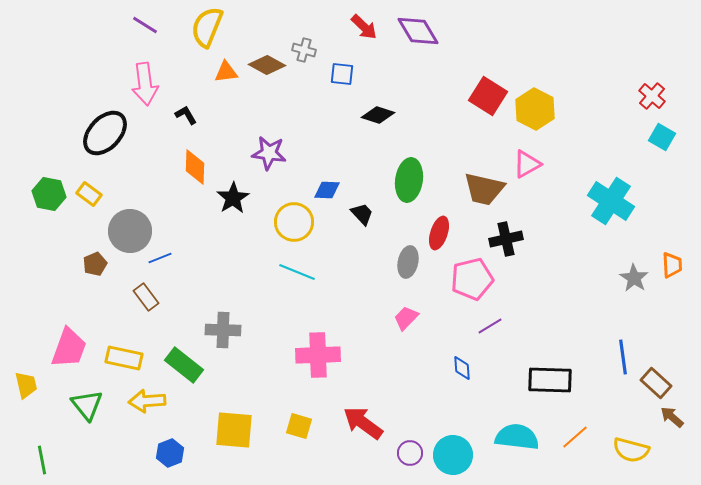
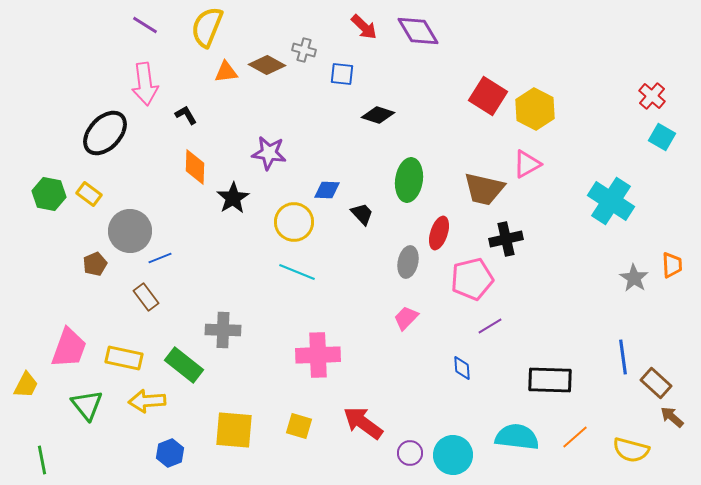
yellow trapezoid at (26, 385): rotated 40 degrees clockwise
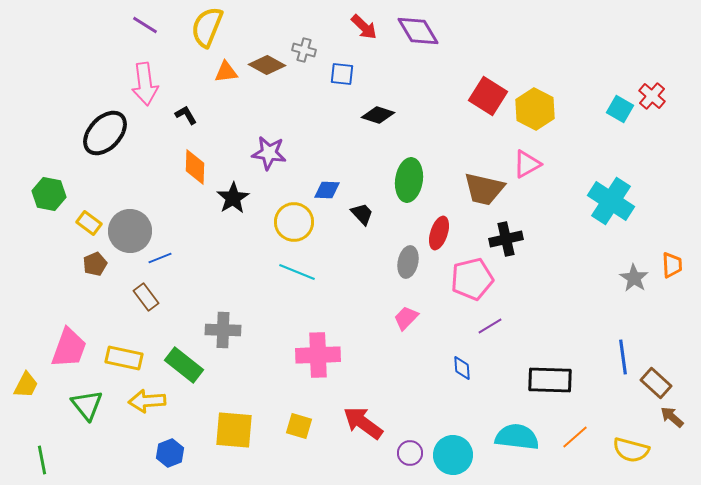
cyan square at (662, 137): moved 42 px left, 28 px up
yellow rectangle at (89, 194): moved 29 px down
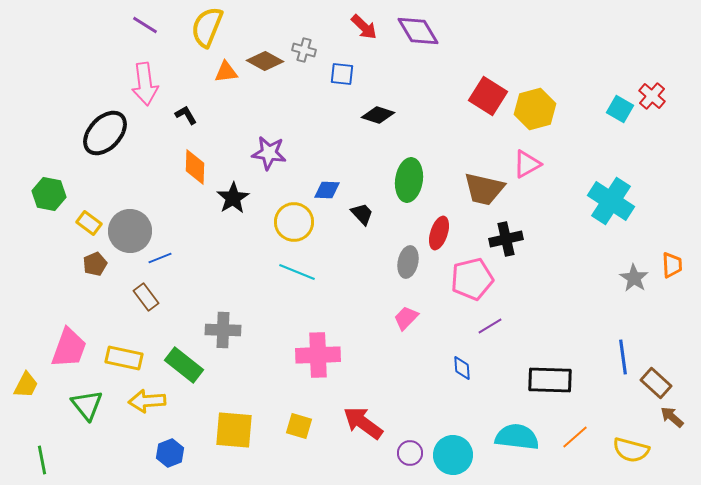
brown diamond at (267, 65): moved 2 px left, 4 px up
yellow hexagon at (535, 109): rotated 18 degrees clockwise
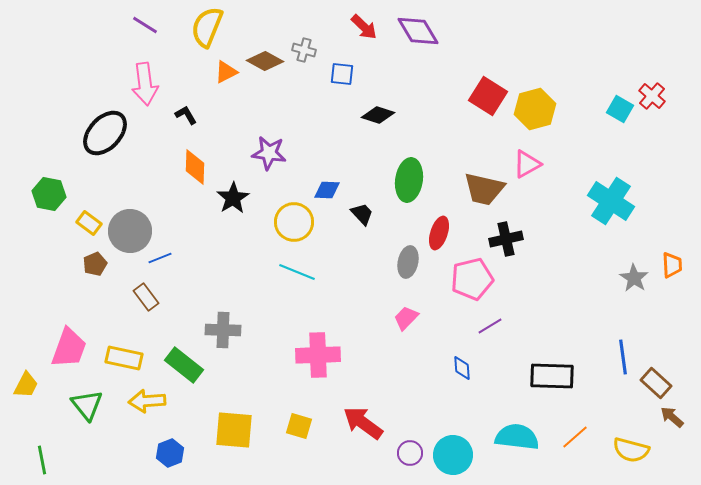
orange triangle at (226, 72): rotated 20 degrees counterclockwise
black rectangle at (550, 380): moved 2 px right, 4 px up
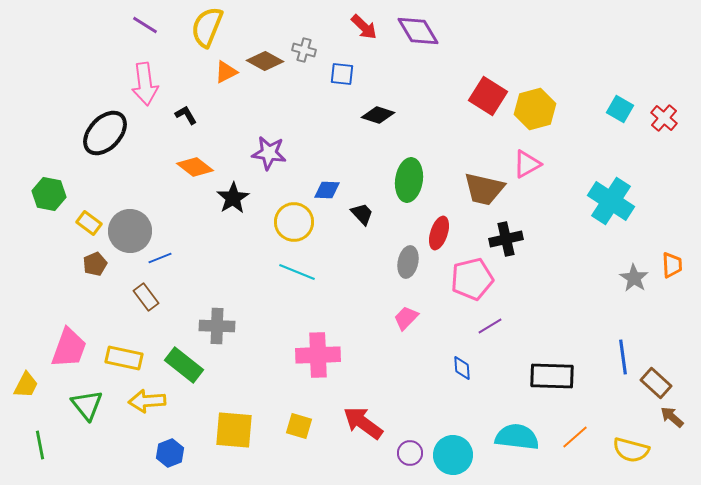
red cross at (652, 96): moved 12 px right, 22 px down
orange diamond at (195, 167): rotated 54 degrees counterclockwise
gray cross at (223, 330): moved 6 px left, 4 px up
green line at (42, 460): moved 2 px left, 15 px up
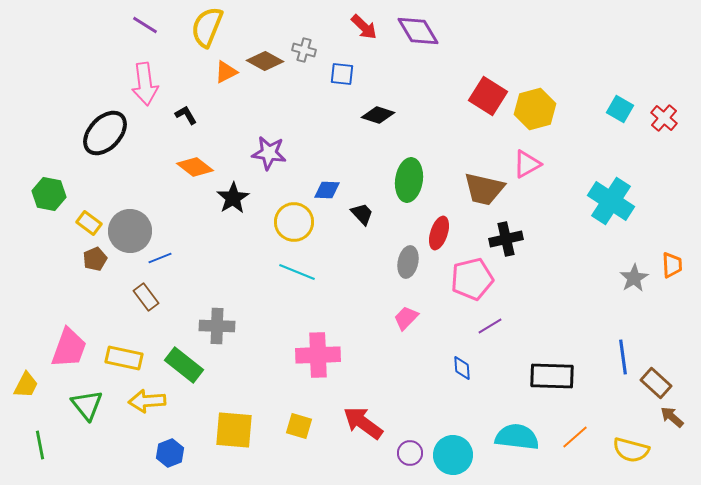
brown pentagon at (95, 264): moved 5 px up
gray star at (634, 278): rotated 8 degrees clockwise
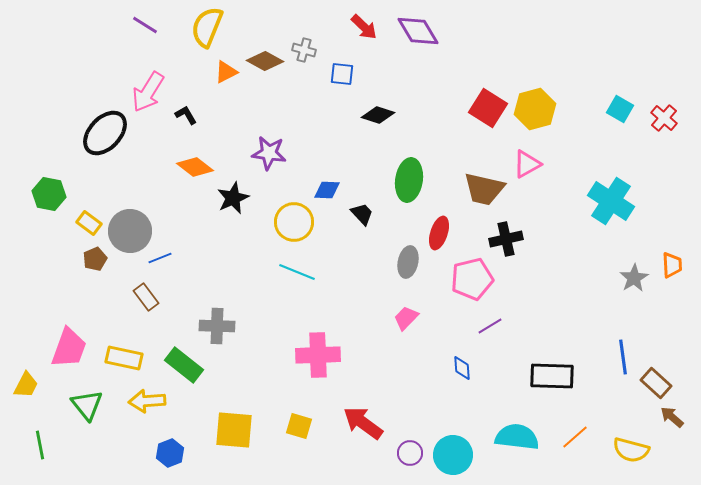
pink arrow at (145, 84): moved 3 px right, 8 px down; rotated 39 degrees clockwise
red square at (488, 96): moved 12 px down
black star at (233, 198): rotated 8 degrees clockwise
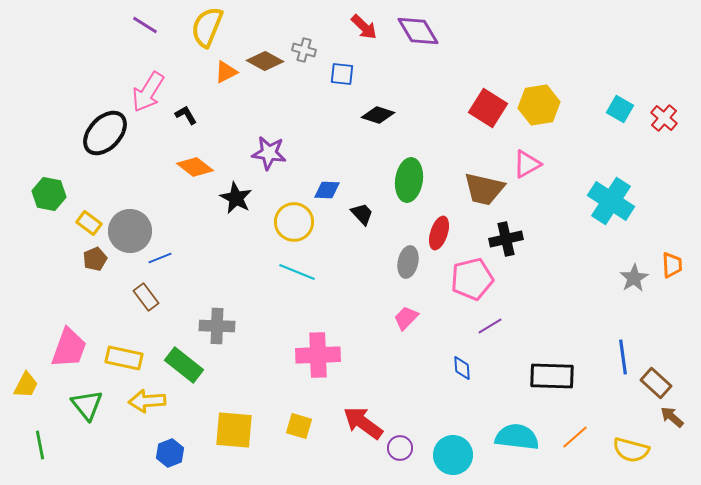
yellow hexagon at (535, 109): moved 4 px right, 4 px up; rotated 6 degrees clockwise
black star at (233, 198): moved 3 px right; rotated 20 degrees counterclockwise
purple circle at (410, 453): moved 10 px left, 5 px up
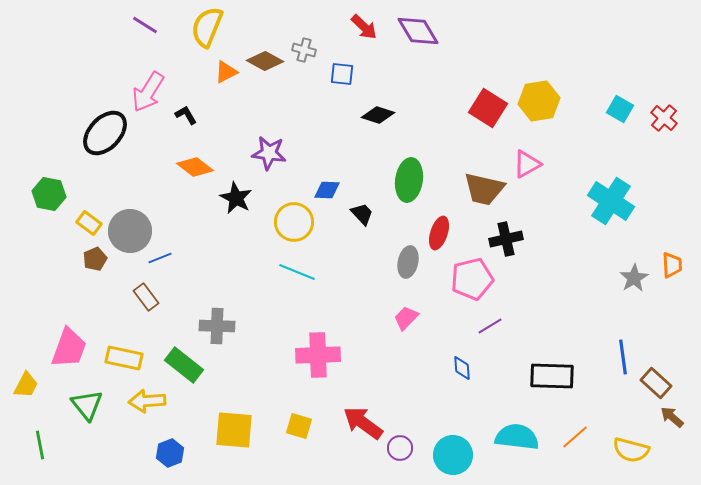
yellow hexagon at (539, 105): moved 4 px up
